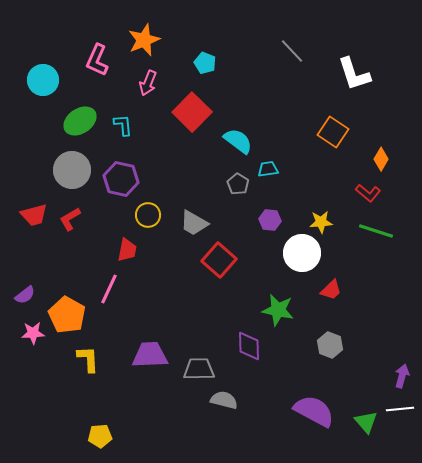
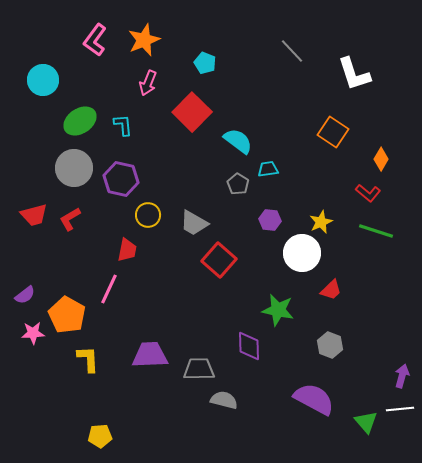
pink L-shape at (97, 60): moved 2 px left, 20 px up; rotated 12 degrees clockwise
gray circle at (72, 170): moved 2 px right, 2 px up
yellow star at (321, 222): rotated 20 degrees counterclockwise
purple semicircle at (314, 411): moved 12 px up
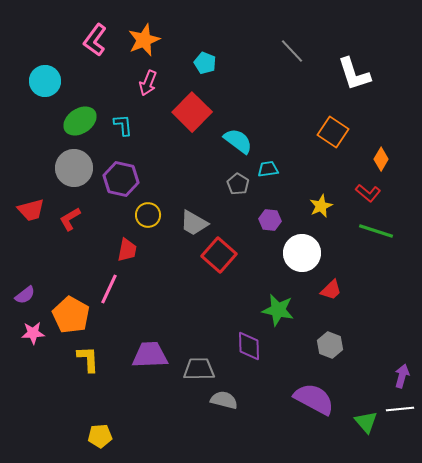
cyan circle at (43, 80): moved 2 px right, 1 px down
red trapezoid at (34, 215): moved 3 px left, 5 px up
yellow star at (321, 222): moved 16 px up
red square at (219, 260): moved 5 px up
orange pentagon at (67, 315): moved 4 px right
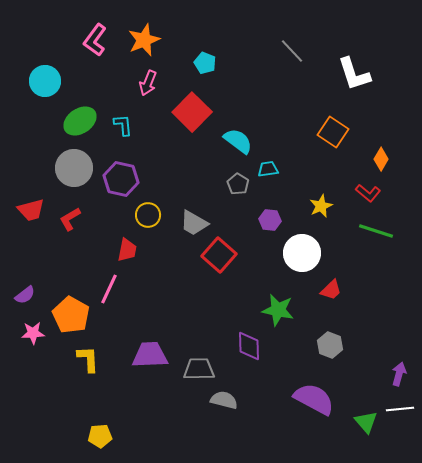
purple arrow at (402, 376): moved 3 px left, 2 px up
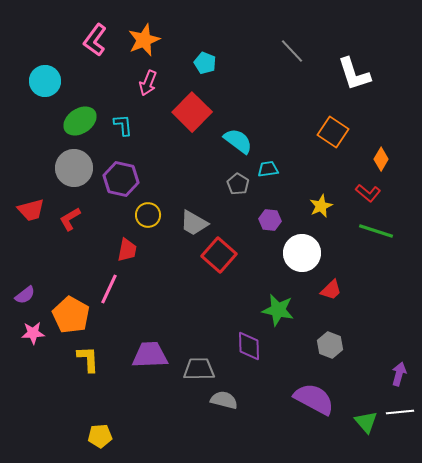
white line at (400, 409): moved 3 px down
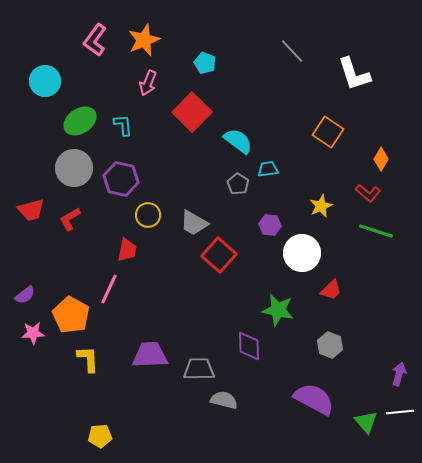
orange square at (333, 132): moved 5 px left
purple hexagon at (270, 220): moved 5 px down
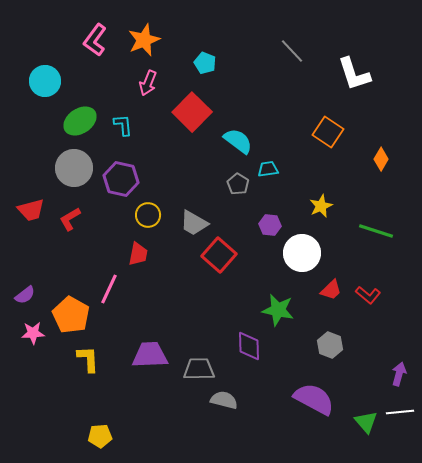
red L-shape at (368, 193): moved 102 px down
red trapezoid at (127, 250): moved 11 px right, 4 px down
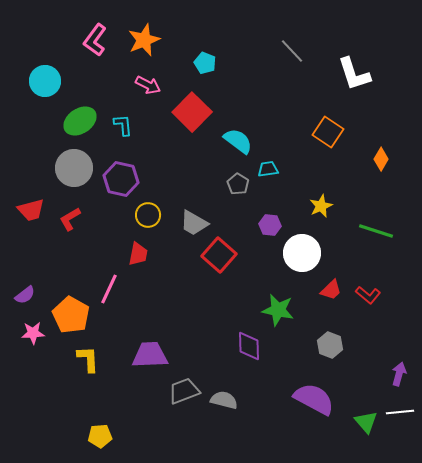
pink arrow at (148, 83): moved 2 px down; rotated 85 degrees counterclockwise
gray trapezoid at (199, 369): moved 15 px left, 22 px down; rotated 20 degrees counterclockwise
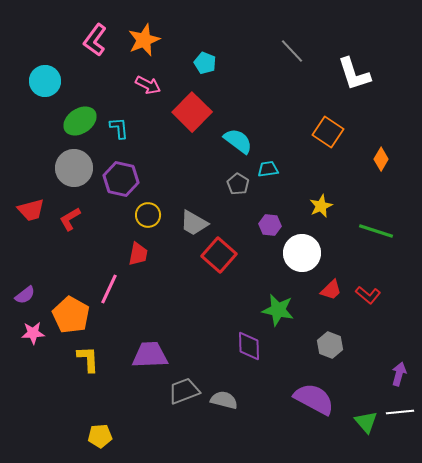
cyan L-shape at (123, 125): moved 4 px left, 3 px down
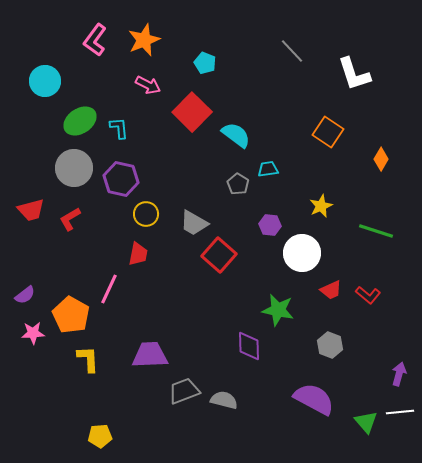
cyan semicircle at (238, 141): moved 2 px left, 6 px up
yellow circle at (148, 215): moved 2 px left, 1 px up
red trapezoid at (331, 290): rotated 20 degrees clockwise
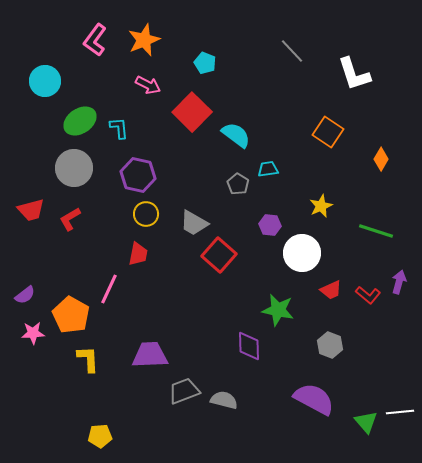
purple hexagon at (121, 179): moved 17 px right, 4 px up
purple arrow at (399, 374): moved 92 px up
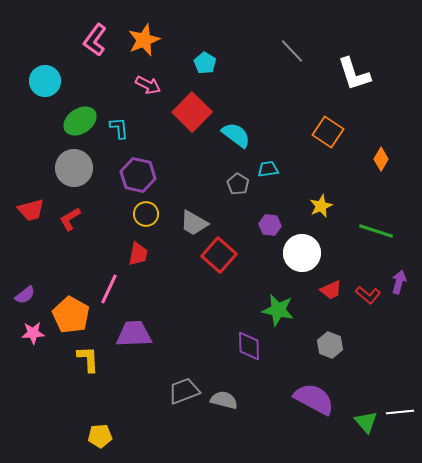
cyan pentagon at (205, 63): rotated 10 degrees clockwise
purple trapezoid at (150, 355): moved 16 px left, 21 px up
